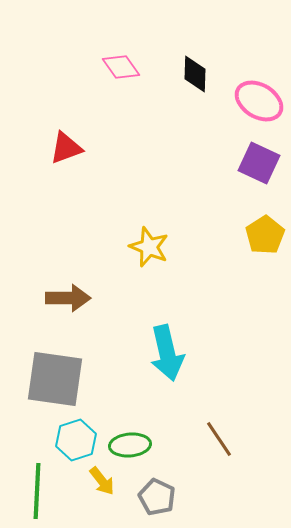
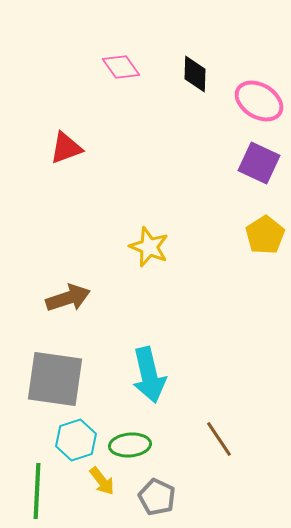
brown arrow: rotated 18 degrees counterclockwise
cyan arrow: moved 18 px left, 22 px down
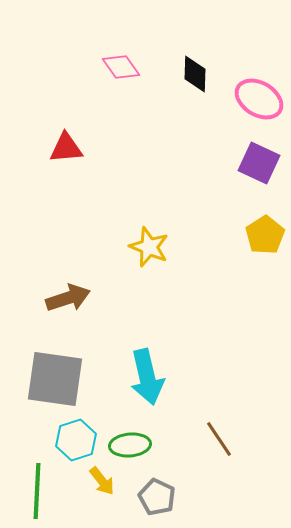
pink ellipse: moved 2 px up
red triangle: rotated 15 degrees clockwise
cyan arrow: moved 2 px left, 2 px down
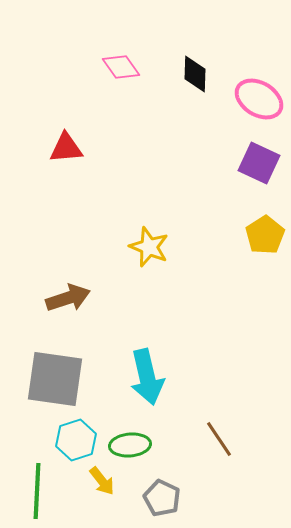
gray pentagon: moved 5 px right, 1 px down
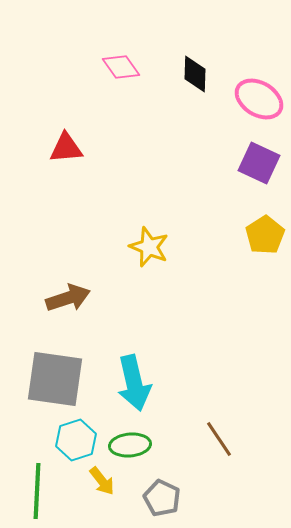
cyan arrow: moved 13 px left, 6 px down
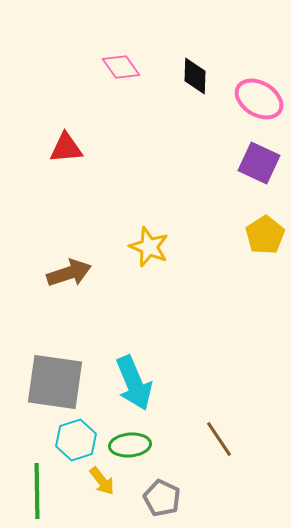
black diamond: moved 2 px down
brown arrow: moved 1 px right, 25 px up
gray square: moved 3 px down
cyan arrow: rotated 10 degrees counterclockwise
green line: rotated 4 degrees counterclockwise
